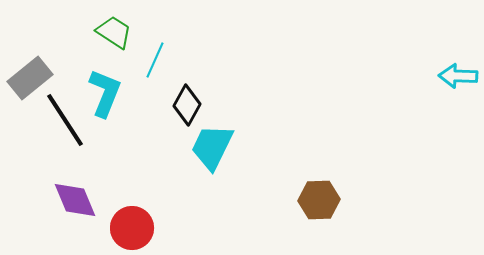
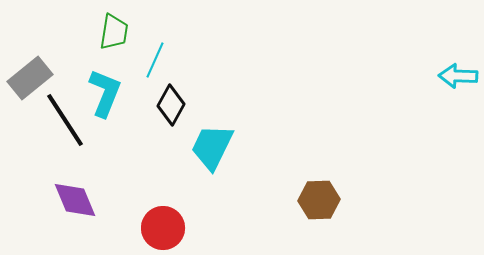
green trapezoid: rotated 66 degrees clockwise
black diamond: moved 16 px left
red circle: moved 31 px right
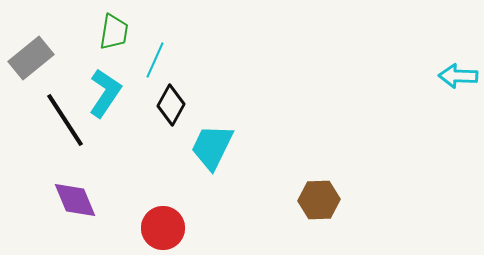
gray rectangle: moved 1 px right, 20 px up
cyan L-shape: rotated 12 degrees clockwise
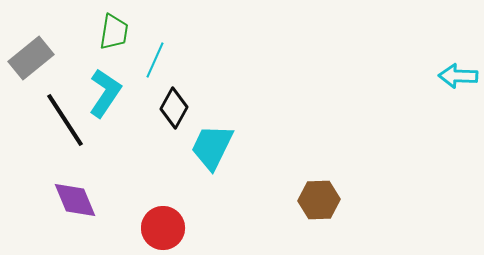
black diamond: moved 3 px right, 3 px down
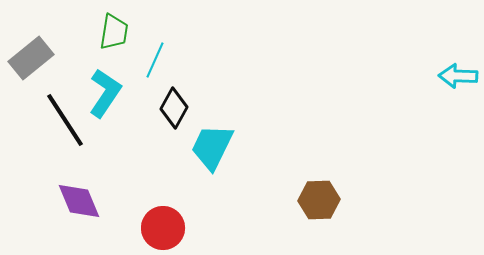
purple diamond: moved 4 px right, 1 px down
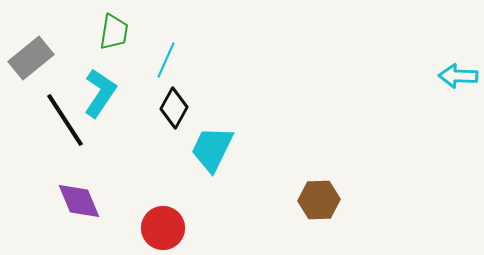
cyan line: moved 11 px right
cyan L-shape: moved 5 px left
cyan trapezoid: moved 2 px down
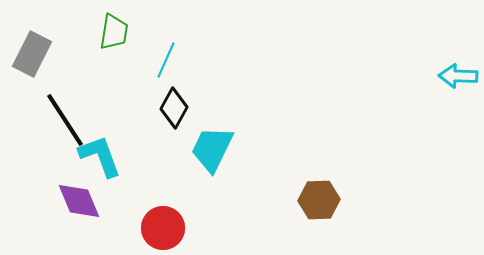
gray rectangle: moved 1 px right, 4 px up; rotated 24 degrees counterclockwise
cyan L-shape: moved 63 px down; rotated 54 degrees counterclockwise
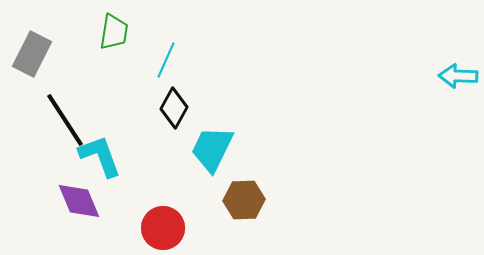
brown hexagon: moved 75 px left
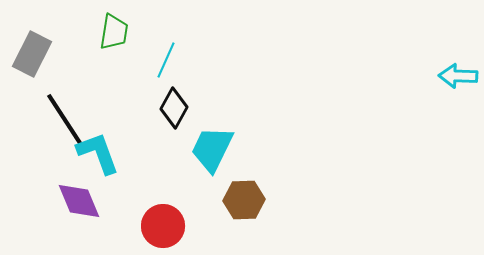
cyan L-shape: moved 2 px left, 3 px up
red circle: moved 2 px up
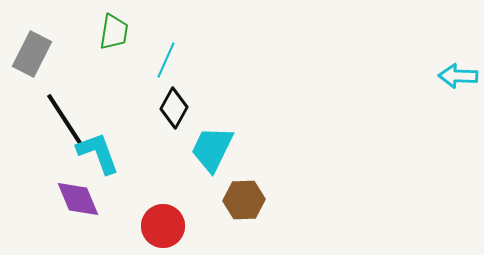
purple diamond: moved 1 px left, 2 px up
